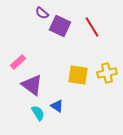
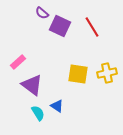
yellow square: moved 1 px up
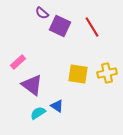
cyan semicircle: rotated 91 degrees counterclockwise
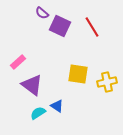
yellow cross: moved 9 px down
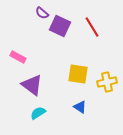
pink rectangle: moved 5 px up; rotated 70 degrees clockwise
blue triangle: moved 23 px right, 1 px down
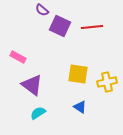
purple semicircle: moved 3 px up
red line: rotated 65 degrees counterclockwise
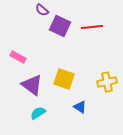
yellow square: moved 14 px left, 5 px down; rotated 10 degrees clockwise
